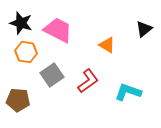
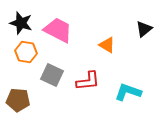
gray square: rotated 30 degrees counterclockwise
red L-shape: rotated 30 degrees clockwise
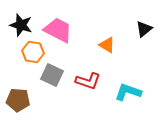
black star: moved 2 px down
orange hexagon: moved 7 px right
red L-shape: rotated 25 degrees clockwise
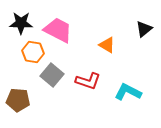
black star: moved 2 px up; rotated 15 degrees counterclockwise
gray square: rotated 15 degrees clockwise
cyan L-shape: rotated 8 degrees clockwise
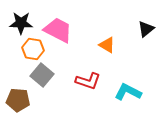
black triangle: moved 2 px right
orange hexagon: moved 3 px up
gray square: moved 10 px left
